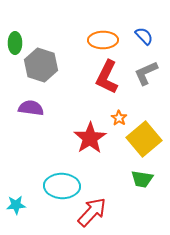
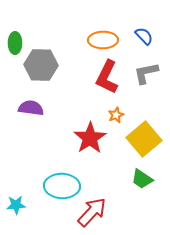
gray hexagon: rotated 16 degrees counterclockwise
gray L-shape: rotated 12 degrees clockwise
orange star: moved 3 px left, 3 px up; rotated 14 degrees clockwise
green trapezoid: rotated 25 degrees clockwise
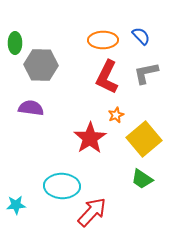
blue semicircle: moved 3 px left
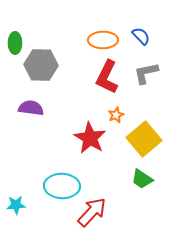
red star: rotated 8 degrees counterclockwise
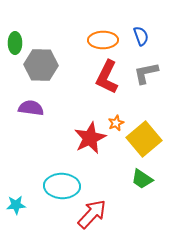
blue semicircle: rotated 24 degrees clockwise
orange star: moved 8 px down
red star: rotated 16 degrees clockwise
red arrow: moved 2 px down
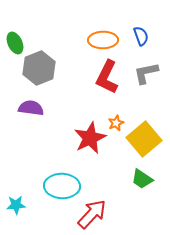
green ellipse: rotated 25 degrees counterclockwise
gray hexagon: moved 2 px left, 3 px down; rotated 24 degrees counterclockwise
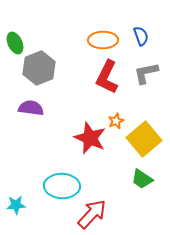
orange star: moved 2 px up
red star: rotated 24 degrees counterclockwise
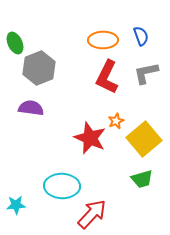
green trapezoid: rotated 50 degrees counterclockwise
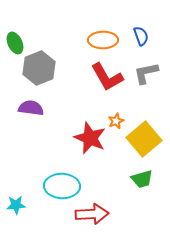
red L-shape: rotated 56 degrees counterclockwise
red arrow: rotated 44 degrees clockwise
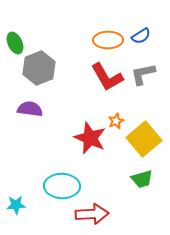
blue semicircle: rotated 78 degrees clockwise
orange ellipse: moved 5 px right
gray L-shape: moved 3 px left, 1 px down
purple semicircle: moved 1 px left, 1 px down
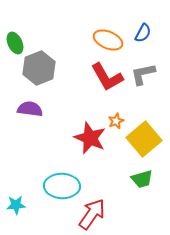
blue semicircle: moved 2 px right, 3 px up; rotated 30 degrees counterclockwise
orange ellipse: rotated 24 degrees clockwise
red arrow: rotated 52 degrees counterclockwise
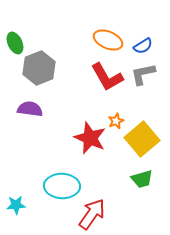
blue semicircle: moved 13 px down; rotated 30 degrees clockwise
yellow square: moved 2 px left
